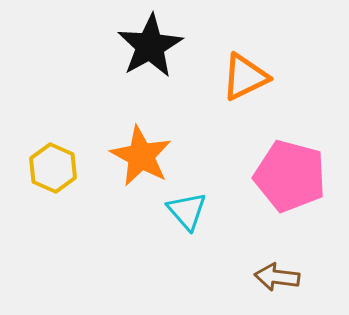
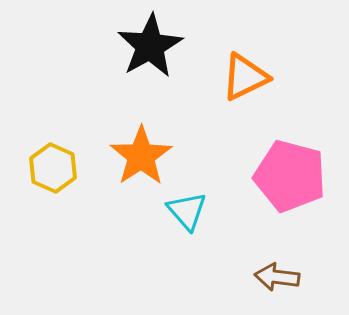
orange star: rotated 10 degrees clockwise
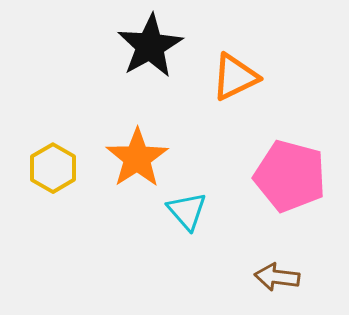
orange triangle: moved 10 px left
orange star: moved 4 px left, 2 px down
yellow hexagon: rotated 6 degrees clockwise
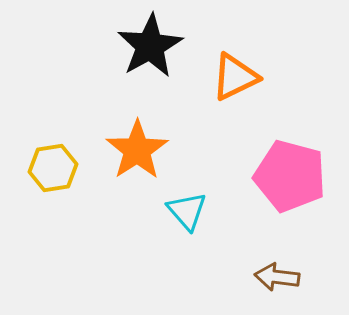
orange star: moved 8 px up
yellow hexagon: rotated 21 degrees clockwise
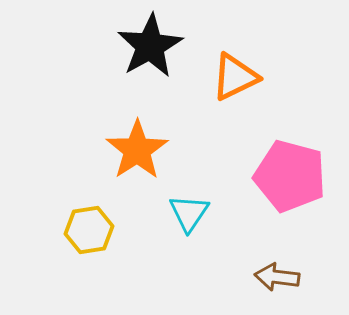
yellow hexagon: moved 36 px right, 62 px down
cyan triangle: moved 2 px right, 2 px down; rotated 15 degrees clockwise
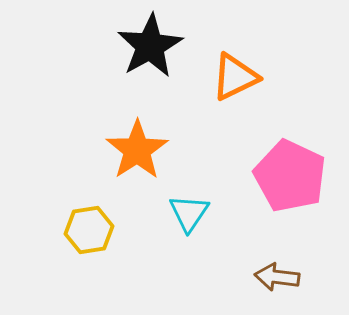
pink pentagon: rotated 10 degrees clockwise
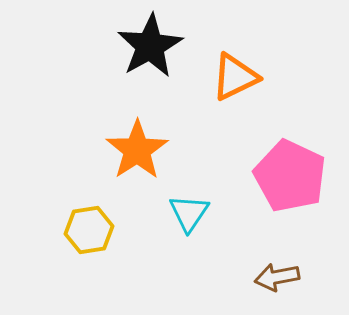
brown arrow: rotated 18 degrees counterclockwise
